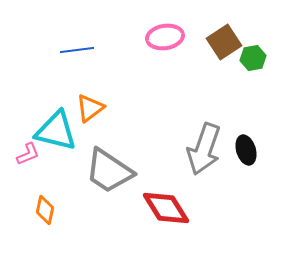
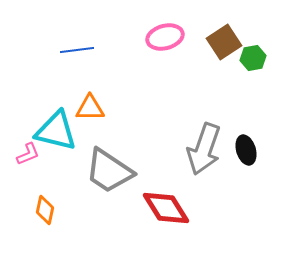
pink ellipse: rotated 6 degrees counterclockwise
orange triangle: rotated 36 degrees clockwise
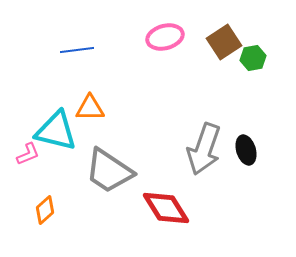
orange diamond: rotated 36 degrees clockwise
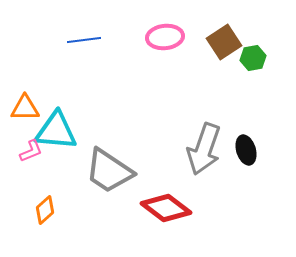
pink ellipse: rotated 9 degrees clockwise
blue line: moved 7 px right, 10 px up
orange triangle: moved 65 px left
cyan triangle: rotated 9 degrees counterclockwise
pink L-shape: moved 3 px right, 3 px up
red diamond: rotated 21 degrees counterclockwise
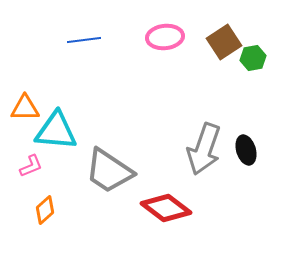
pink L-shape: moved 15 px down
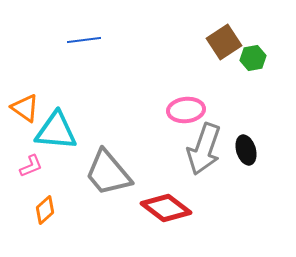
pink ellipse: moved 21 px right, 73 px down
orange triangle: rotated 36 degrees clockwise
gray trapezoid: moved 1 px left, 2 px down; rotated 16 degrees clockwise
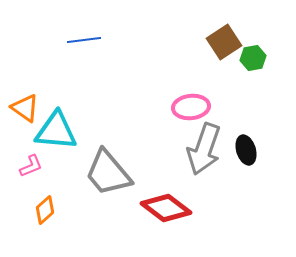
pink ellipse: moved 5 px right, 3 px up
